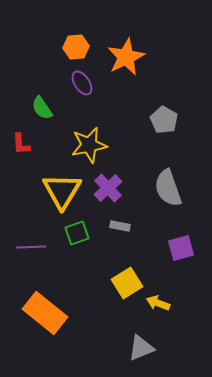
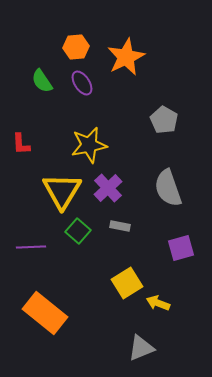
green semicircle: moved 27 px up
green square: moved 1 px right, 2 px up; rotated 30 degrees counterclockwise
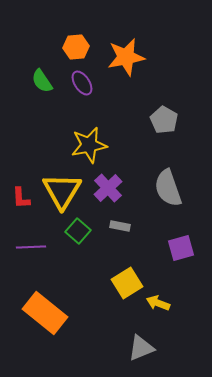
orange star: rotated 15 degrees clockwise
red L-shape: moved 54 px down
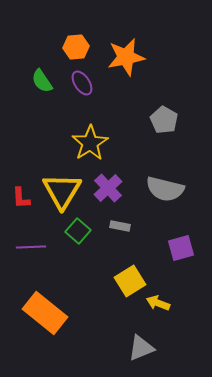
yellow star: moved 1 px right, 2 px up; rotated 21 degrees counterclockwise
gray semicircle: moved 3 px left, 1 px down; rotated 57 degrees counterclockwise
yellow square: moved 3 px right, 2 px up
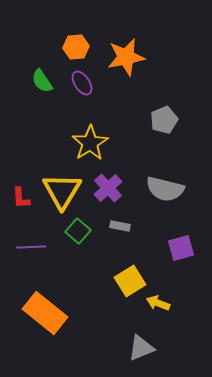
gray pentagon: rotated 20 degrees clockwise
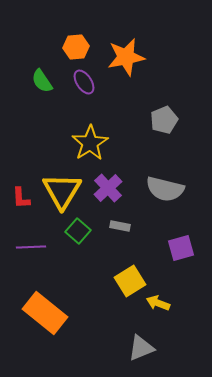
purple ellipse: moved 2 px right, 1 px up
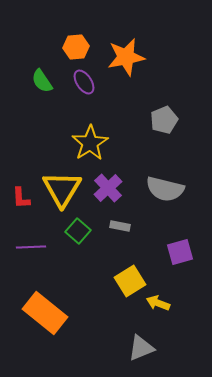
yellow triangle: moved 2 px up
purple square: moved 1 px left, 4 px down
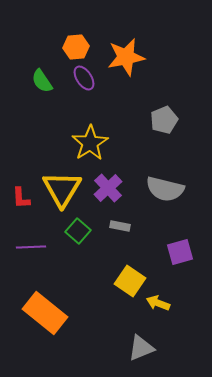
purple ellipse: moved 4 px up
yellow square: rotated 24 degrees counterclockwise
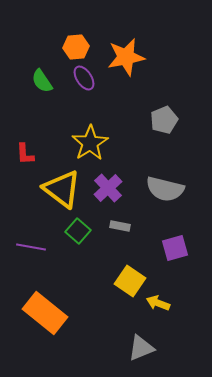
yellow triangle: rotated 24 degrees counterclockwise
red L-shape: moved 4 px right, 44 px up
purple line: rotated 12 degrees clockwise
purple square: moved 5 px left, 4 px up
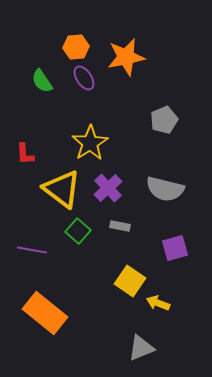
purple line: moved 1 px right, 3 px down
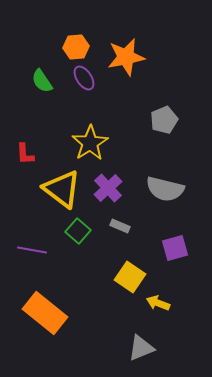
gray rectangle: rotated 12 degrees clockwise
yellow square: moved 4 px up
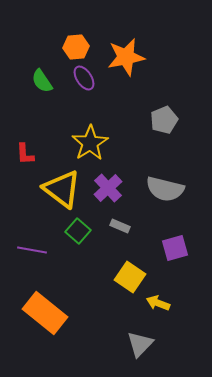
gray triangle: moved 1 px left, 4 px up; rotated 24 degrees counterclockwise
